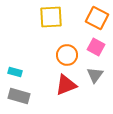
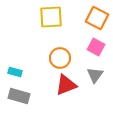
orange circle: moved 7 px left, 3 px down
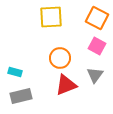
pink square: moved 1 px right, 1 px up
gray rectangle: moved 2 px right; rotated 30 degrees counterclockwise
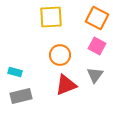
orange circle: moved 3 px up
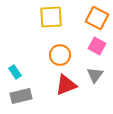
cyan rectangle: rotated 40 degrees clockwise
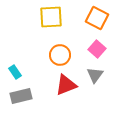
pink square: moved 3 px down; rotated 12 degrees clockwise
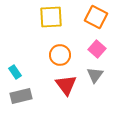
orange square: moved 1 px left, 1 px up
red triangle: rotated 45 degrees counterclockwise
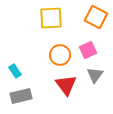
yellow square: moved 1 px down
pink square: moved 9 px left, 1 px down; rotated 24 degrees clockwise
cyan rectangle: moved 1 px up
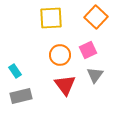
orange square: rotated 15 degrees clockwise
red triangle: moved 1 px left
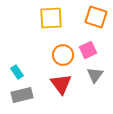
orange square: rotated 25 degrees counterclockwise
orange circle: moved 3 px right
cyan rectangle: moved 2 px right, 1 px down
red triangle: moved 4 px left, 1 px up
gray rectangle: moved 1 px right, 1 px up
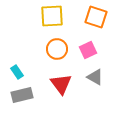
yellow square: moved 1 px right, 2 px up
orange circle: moved 6 px left, 6 px up
gray triangle: moved 2 px down; rotated 36 degrees counterclockwise
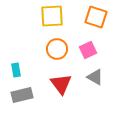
cyan rectangle: moved 1 px left, 2 px up; rotated 24 degrees clockwise
